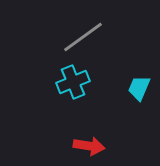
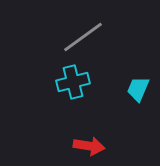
cyan cross: rotated 8 degrees clockwise
cyan trapezoid: moved 1 px left, 1 px down
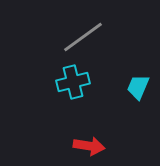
cyan trapezoid: moved 2 px up
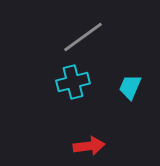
cyan trapezoid: moved 8 px left
red arrow: rotated 16 degrees counterclockwise
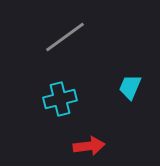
gray line: moved 18 px left
cyan cross: moved 13 px left, 17 px down
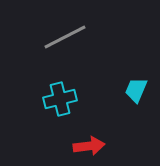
gray line: rotated 9 degrees clockwise
cyan trapezoid: moved 6 px right, 3 px down
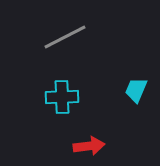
cyan cross: moved 2 px right, 2 px up; rotated 12 degrees clockwise
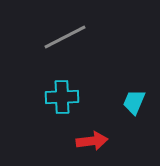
cyan trapezoid: moved 2 px left, 12 px down
red arrow: moved 3 px right, 5 px up
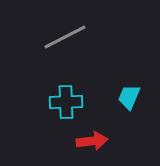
cyan cross: moved 4 px right, 5 px down
cyan trapezoid: moved 5 px left, 5 px up
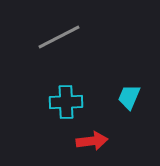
gray line: moved 6 px left
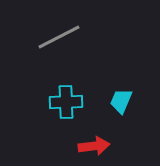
cyan trapezoid: moved 8 px left, 4 px down
red arrow: moved 2 px right, 5 px down
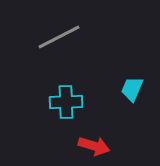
cyan trapezoid: moved 11 px right, 12 px up
red arrow: rotated 24 degrees clockwise
